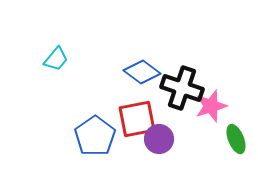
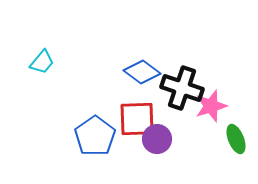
cyan trapezoid: moved 14 px left, 3 px down
red square: rotated 9 degrees clockwise
purple circle: moved 2 px left
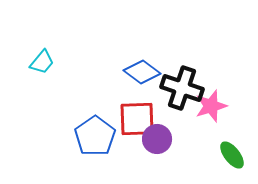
green ellipse: moved 4 px left, 16 px down; rotated 16 degrees counterclockwise
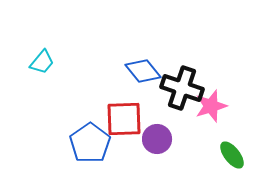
blue diamond: moved 1 px right, 1 px up; rotated 15 degrees clockwise
red square: moved 13 px left
blue pentagon: moved 5 px left, 7 px down
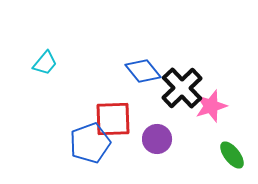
cyan trapezoid: moved 3 px right, 1 px down
black cross: rotated 27 degrees clockwise
red square: moved 11 px left
blue pentagon: rotated 15 degrees clockwise
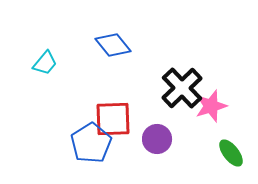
blue diamond: moved 30 px left, 26 px up
blue pentagon: moved 1 px right; rotated 12 degrees counterclockwise
green ellipse: moved 1 px left, 2 px up
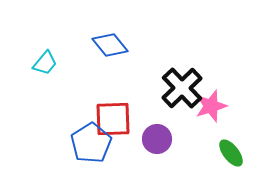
blue diamond: moved 3 px left
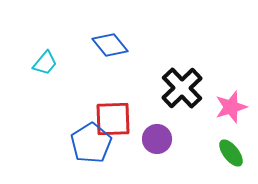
pink star: moved 20 px right, 1 px down
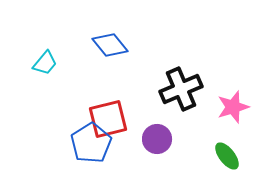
black cross: moved 1 px left, 1 px down; rotated 21 degrees clockwise
pink star: moved 2 px right
red square: moved 5 px left; rotated 12 degrees counterclockwise
green ellipse: moved 4 px left, 3 px down
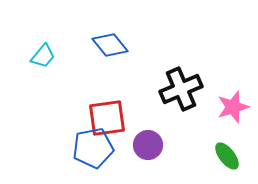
cyan trapezoid: moved 2 px left, 7 px up
red square: moved 1 px left, 1 px up; rotated 6 degrees clockwise
purple circle: moved 9 px left, 6 px down
blue pentagon: moved 2 px right, 5 px down; rotated 21 degrees clockwise
